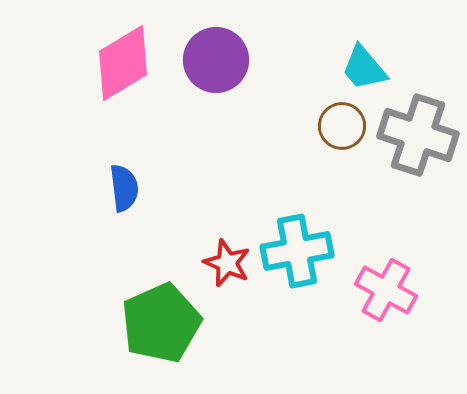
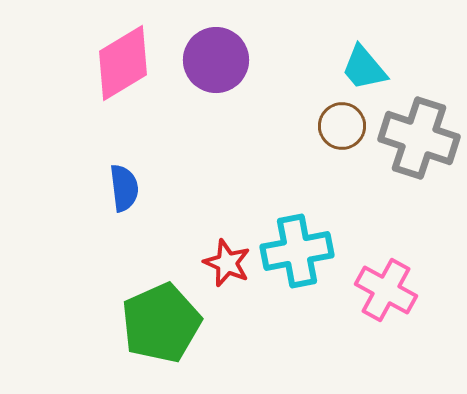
gray cross: moved 1 px right, 3 px down
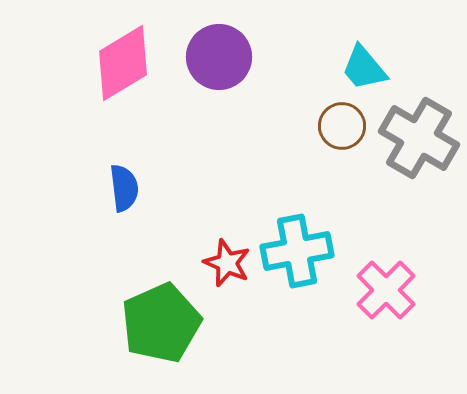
purple circle: moved 3 px right, 3 px up
gray cross: rotated 12 degrees clockwise
pink cross: rotated 16 degrees clockwise
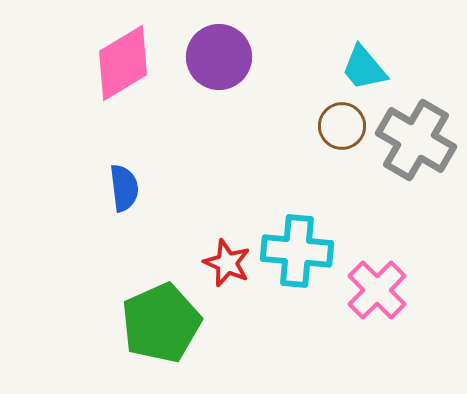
gray cross: moved 3 px left, 2 px down
cyan cross: rotated 16 degrees clockwise
pink cross: moved 9 px left
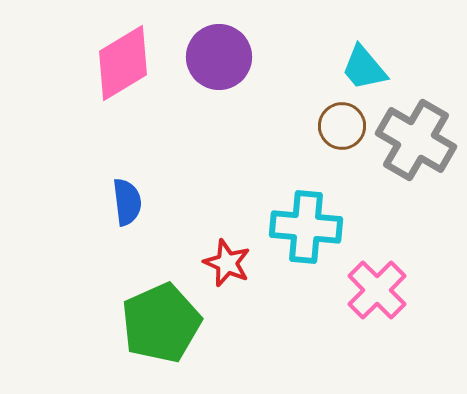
blue semicircle: moved 3 px right, 14 px down
cyan cross: moved 9 px right, 24 px up
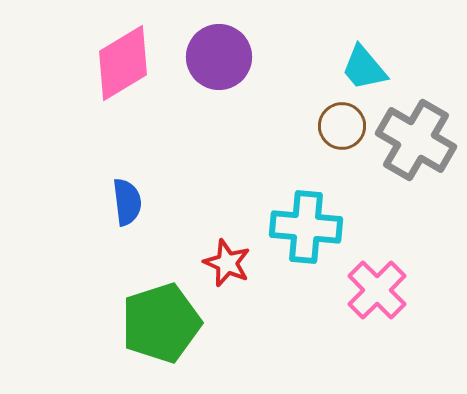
green pentagon: rotated 6 degrees clockwise
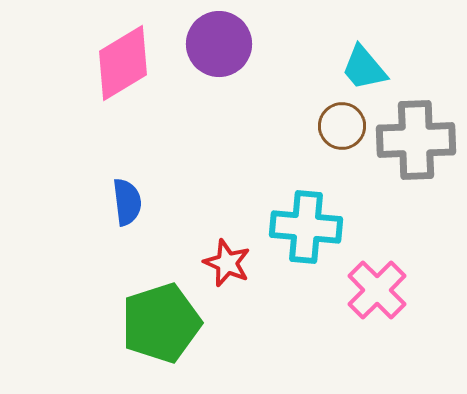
purple circle: moved 13 px up
gray cross: rotated 32 degrees counterclockwise
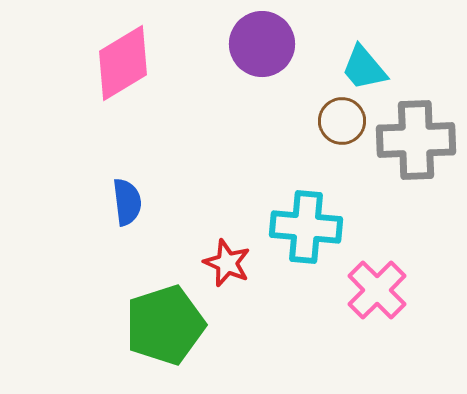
purple circle: moved 43 px right
brown circle: moved 5 px up
green pentagon: moved 4 px right, 2 px down
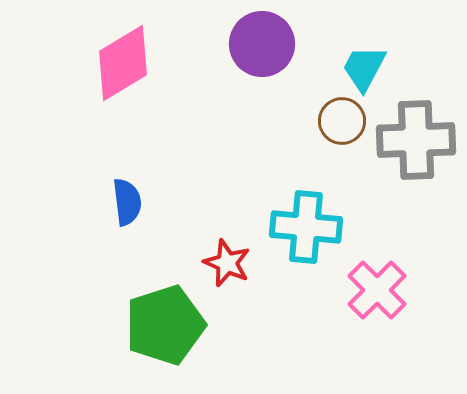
cyan trapezoid: rotated 68 degrees clockwise
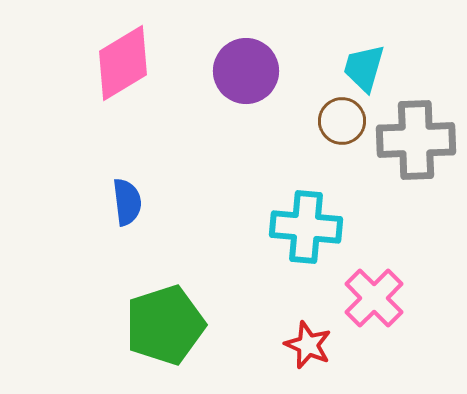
purple circle: moved 16 px left, 27 px down
cyan trapezoid: rotated 12 degrees counterclockwise
red star: moved 81 px right, 82 px down
pink cross: moved 3 px left, 8 px down
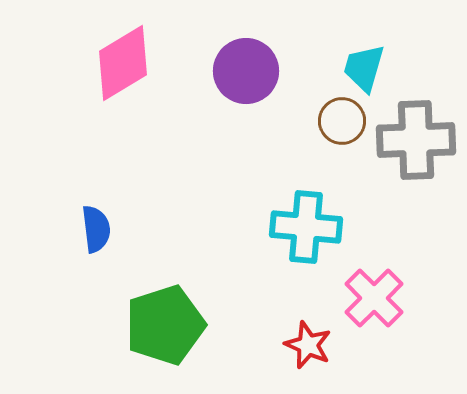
blue semicircle: moved 31 px left, 27 px down
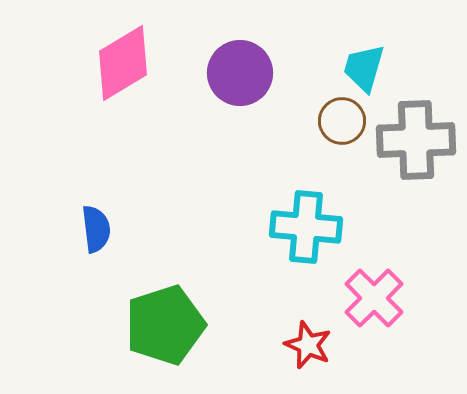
purple circle: moved 6 px left, 2 px down
